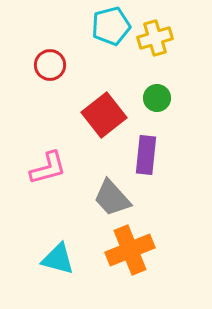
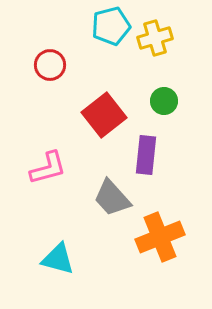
green circle: moved 7 px right, 3 px down
orange cross: moved 30 px right, 13 px up
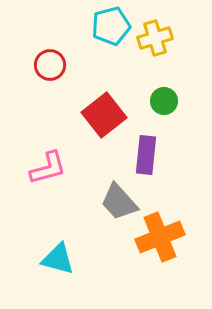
gray trapezoid: moved 7 px right, 4 px down
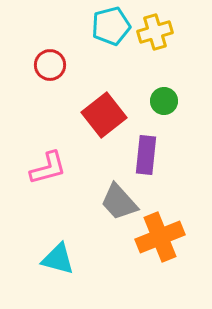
yellow cross: moved 6 px up
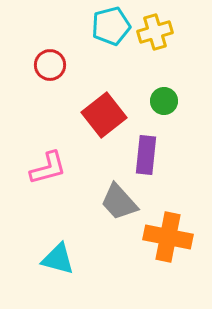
orange cross: moved 8 px right; rotated 33 degrees clockwise
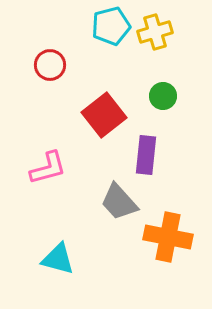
green circle: moved 1 px left, 5 px up
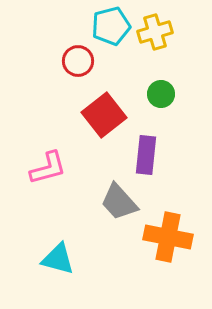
red circle: moved 28 px right, 4 px up
green circle: moved 2 px left, 2 px up
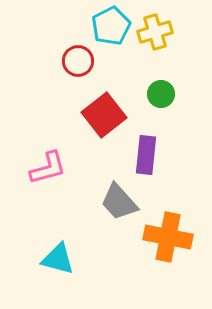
cyan pentagon: rotated 12 degrees counterclockwise
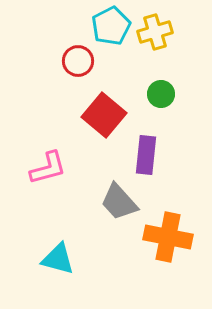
red square: rotated 12 degrees counterclockwise
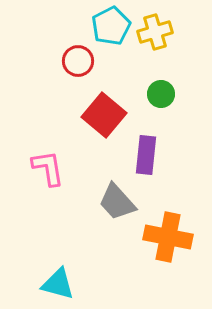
pink L-shape: rotated 84 degrees counterclockwise
gray trapezoid: moved 2 px left
cyan triangle: moved 25 px down
